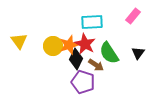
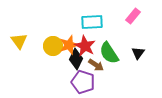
red star: moved 2 px down
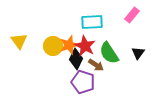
pink rectangle: moved 1 px left, 1 px up
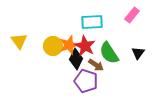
purple pentagon: moved 3 px right, 1 px up
